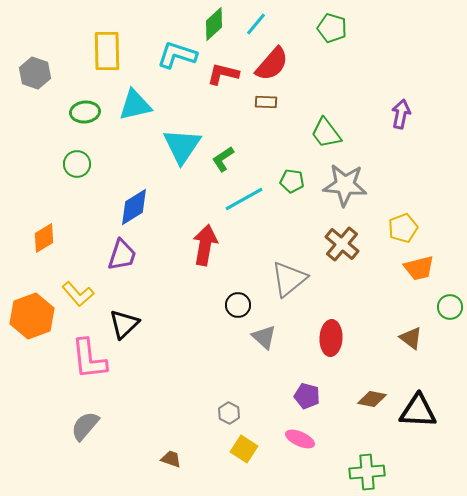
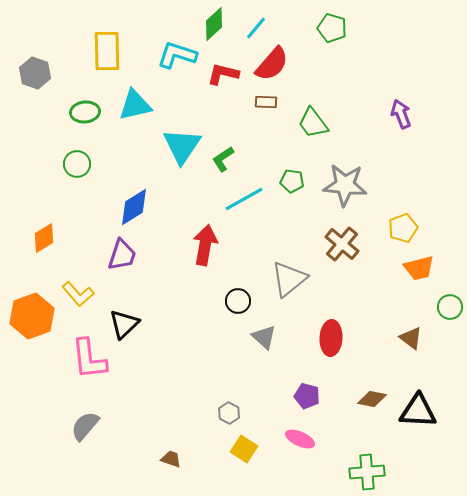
cyan line at (256, 24): moved 4 px down
purple arrow at (401, 114): rotated 32 degrees counterclockwise
green trapezoid at (326, 133): moved 13 px left, 10 px up
black circle at (238, 305): moved 4 px up
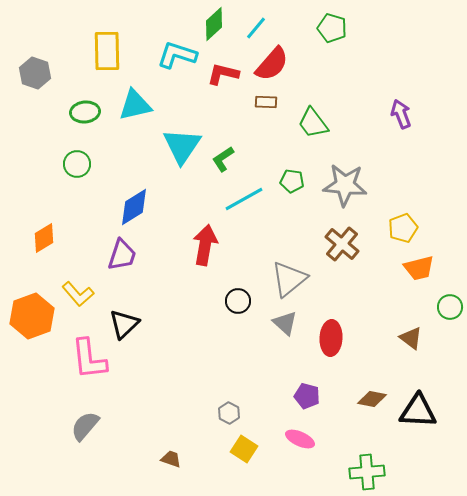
gray triangle at (264, 337): moved 21 px right, 14 px up
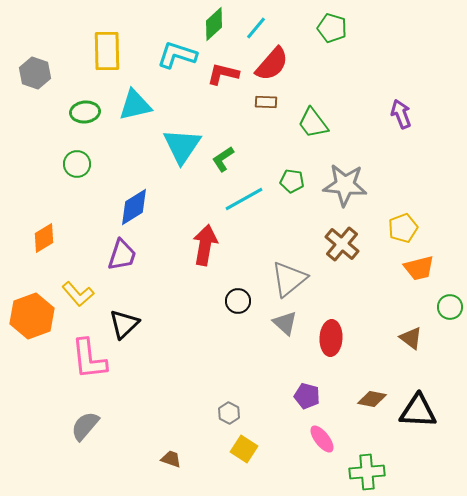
pink ellipse at (300, 439): moved 22 px right; rotated 28 degrees clockwise
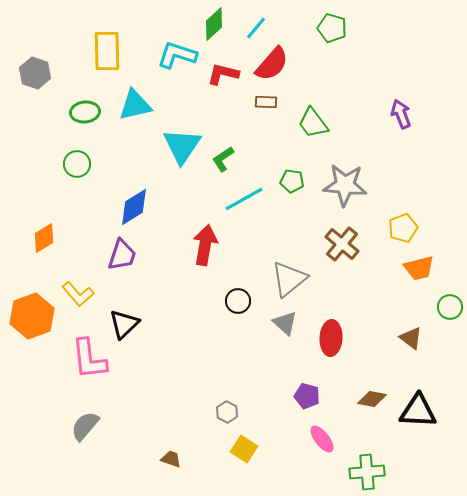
gray hexagon at (229, 413): moved 2 px left, 1 px up
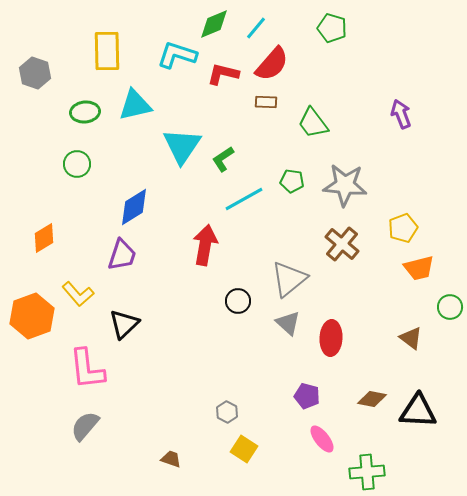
green diamond at (214, 24): rotated 20 degrees clockwise
gray triangle at (285, 323): moved 3 px right
pink L-shape at (89, 359): moved 2 px left, 10 px down
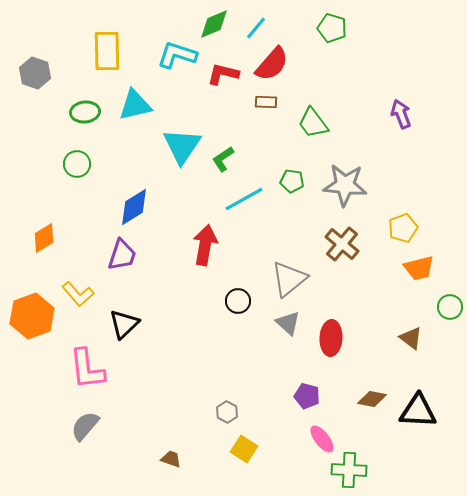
green cross at (367, 472): moved 18 px left, 2 px up; rotated 8 degrees clockwise
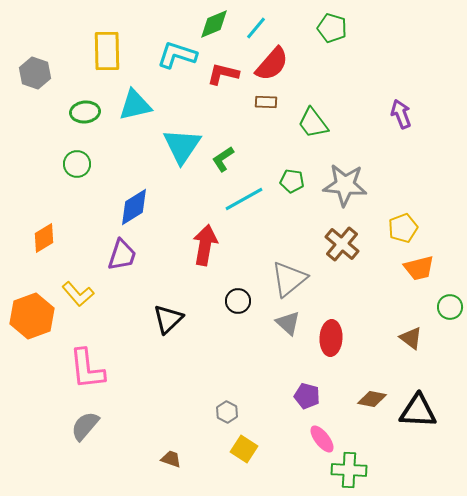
black triangle at (124, 324): moved 44 px right, 5 px up
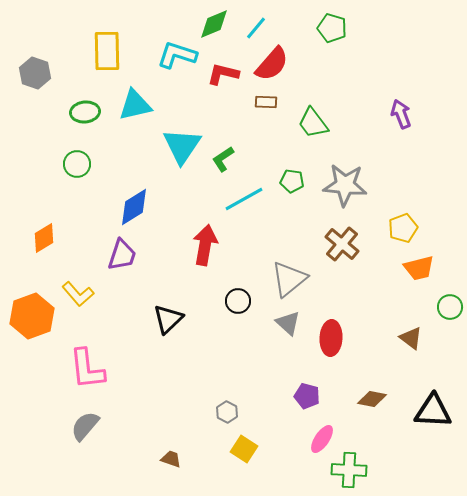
black triangle at (418, 411): moved 15 px right
pink ellipse at (322, 439): rotated 72 degrees clockwise
